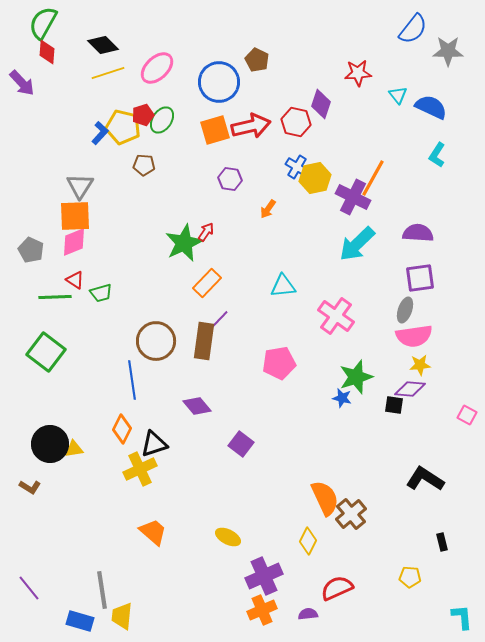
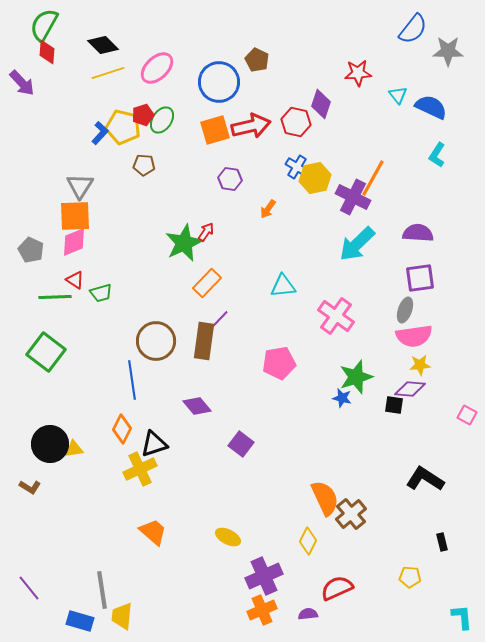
green semicircle at (43, 23): moved 1 px right, 2 px down
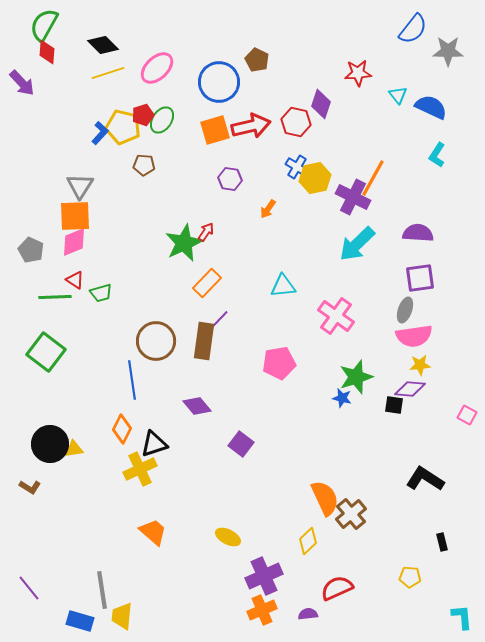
yellow diamond at (308, 541): rotated 20 degrees clockwise
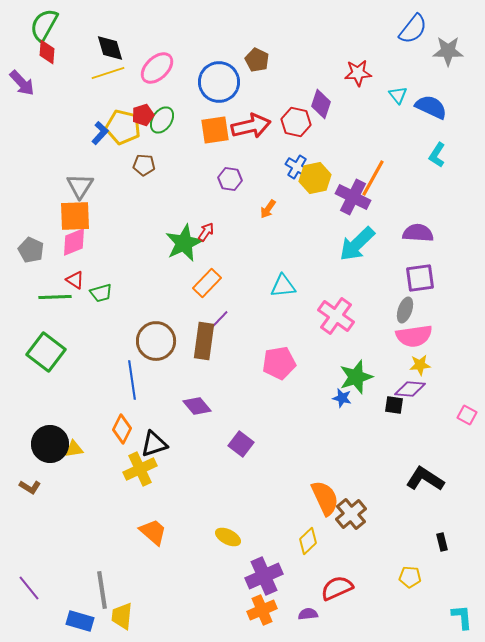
black diamond at (103, 45): moved 7 px right, 3 px down; rotated 28 degrees clockwise
orange square at (215, 130): rotated 8 degrees clockwise
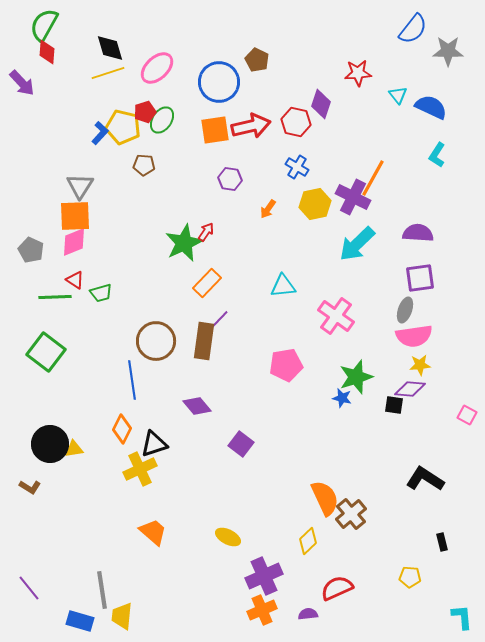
red pentagon at (143, 115): moved 2 px right, 3 px up
yellow hexagon at (315, 178): moved 26 px down
pink pentagon at (279, 363): moved 7 px right, 2 px down
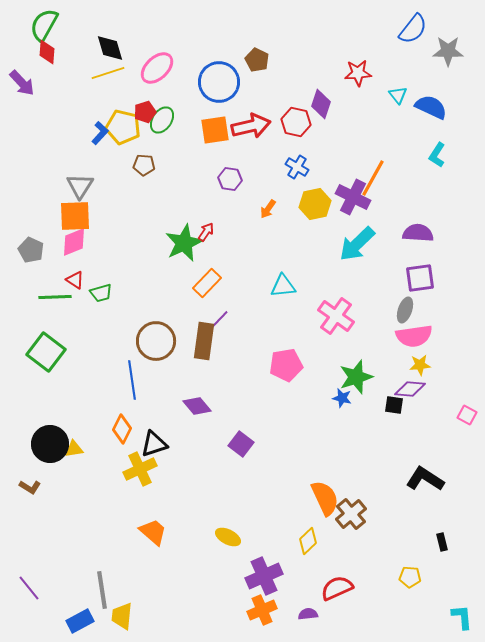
blue rectangle at (80, 621): rotated 44 degrees counterclockwise
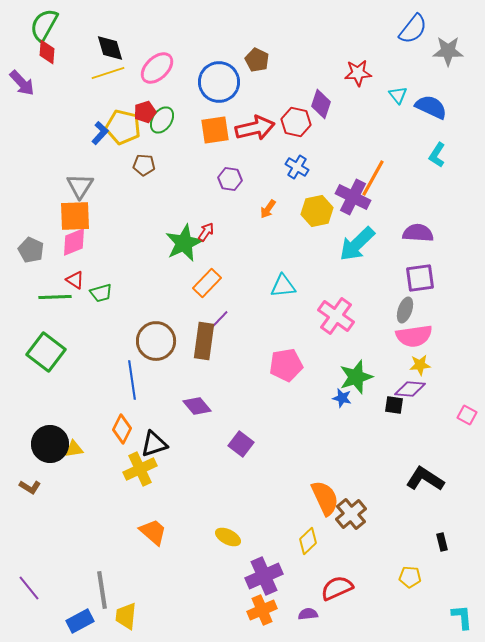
red arrow at (251, 126): moved 4 px right, 2 px down
yellow hexagon at (315, 204): moved 2 px right, 7 px down
yellow trapezoid at (122, 616): moved 4 px right
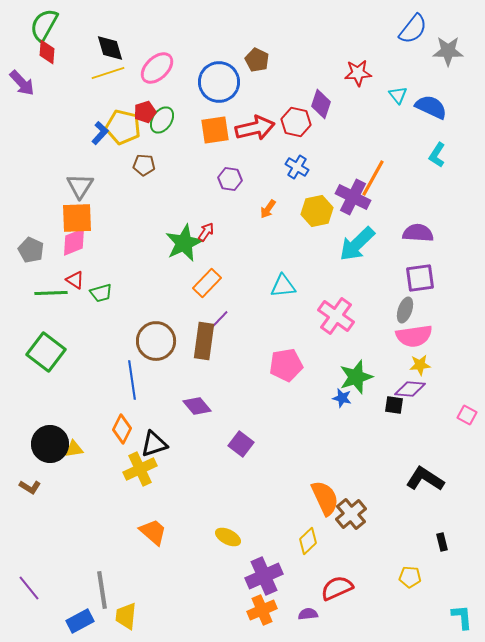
orange square at (75, 216): moved 2 px right, 2 px down
green line at (55, 297): moved 4 px left, 4 px up
